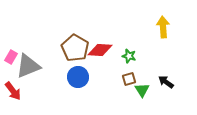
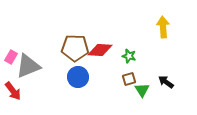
brown pentagon: rotated 28 degrees counterclockwise
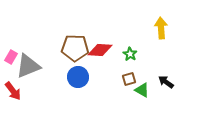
yellow arrow: moved 2 px left, 1 px down
green star: moved 1 px right, 2 px up; rotated 16 degrees clockwise
green triangle: rotated 28 degrees counterclockwise
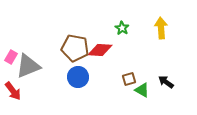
brown pentagon: rotated 8 degrees clockwise
green star: moved 8 px left, 26 px up
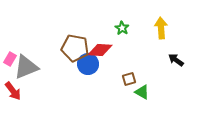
pink rectangle: moved 1 px left, 2 px down
gray triangle: moved 2 px left, 1 px down
blue circle: moved 10 px right, 13 px up
black arrow: moved 10 px right, 22 px up
green triangle: moved 2 px down
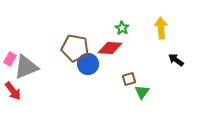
red diamond: moved 10 px right, 2 px up
green triangle: rotated 35 degrees clockwise
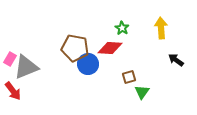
brown square: moved 2 px up
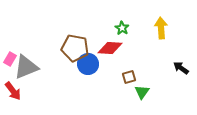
black arrow: moved 5 px right, 8 px down
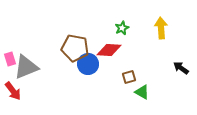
green star: rotated 16 degrees clockwise
red diamond: moved 1 px left, 2 px down
pink rectangle: rotated 48 degrees counterclockwise
green triangle: rotated 35 degrees counterclockwise
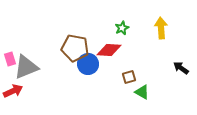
red arrow: rotated 78 degrees counterclockwise
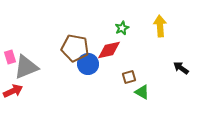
yellow arrow: moved 1 px left, 2 px up
red diamond: rotated 15 degrees counterclockwise
pink rectangle: moved 2 px up
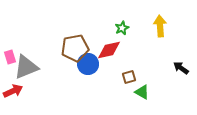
brown pentagon: rotated 20 degrees counterclockwise
